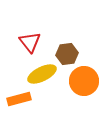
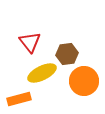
yellow ellipse: moved 1 px up
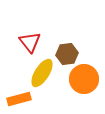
yellow ellipse: rotated 32 degrees counterclockwise
orange circle: moved 2 px up
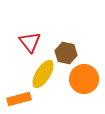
brown hexagon: moved 1 px left, 1 px up; rotated 20 degrees clockwise
yellow ellipse: moved 1 px right, 1 px down
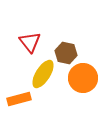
orange circle: moved 1 px left, 1 px up
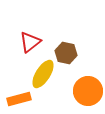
red triangle: rotated 30 degrees clockwise
orange circle: moved 5 px right, 13 px down
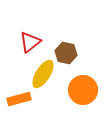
orange circle: moved 5 px left, 1 px up
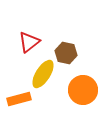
red triangle: moved 1 px left
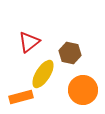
brown hexagon: moved 4 px right
orange rectangle: moved 2 px right, 2 px up
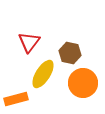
red triangle: rotated 15 degrees counterclockwise
orange circle: moved 7 px up
orange rectangle: moved 5 px left, 2 px down
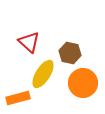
red triangle: rotated 25 degrees counterclockwise
orange rectangle: moved 2 px right, 1 px up
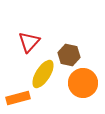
red triangle: rotated 30 degrees clockwise
brown hexagon: moved 1 px left, 2 px down
